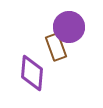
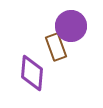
purple circle: moved 2 px right, 1 px up
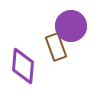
purple diamond: moved 9 px left, 7 px up
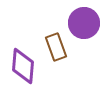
purple circle: moved 13 px right, 3 px up
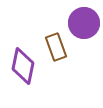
purple diamond: rotated 6 degrees clockwise
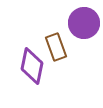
purple diamond: moved 9 px right
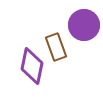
purple circle: moved 2 px down
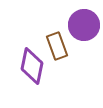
brown rectangle: moved 1 px right, 1 px up
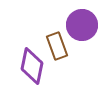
purple circle: moved 2 px left
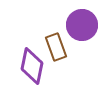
brown rectangle: moved 1 px left, 1 px down
